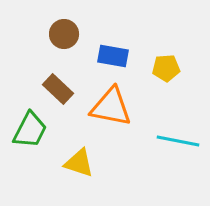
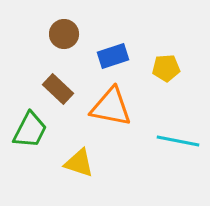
blue rectangle: rotated 28 degrees counterclockwise
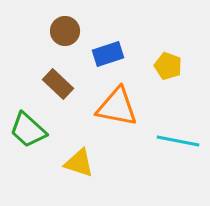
brown circle: moved 1 px right, 3 px up
blue rectangle: moved 5 px left, 2 px up
yellow pentagon: moved 2 px right, 2 px up; rotated 24 degrees clockwise
brown rectangle: moved 5 px up
orange triangle: moved 6 px right
green trapezoid: moved 2 px left; rotated 105 degrees clockwise
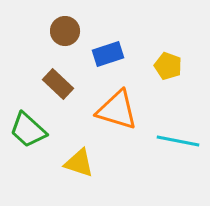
orange triangle: moved 3 px down; rotated 6 degrees clockwise
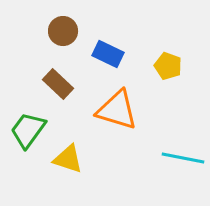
brown circle: moved 2 px left
blue rectangle: rotated 44 degrees clockwise
green trapezoid: rotated 84 degrees clockwise
cyan line: moved 5 px right, 17 px down
yellow triangle: moved 11 px left, 4 px up
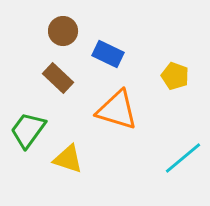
yellow pentagon: moved 7 px right, 10 px down
brown rectangle: moved 6 px up
cyan line: rotated 51 degrees counterclockwise
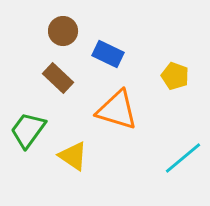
yellow triangle: moved 5 px right, 3 px up; rotated 16 degrees clockwise
